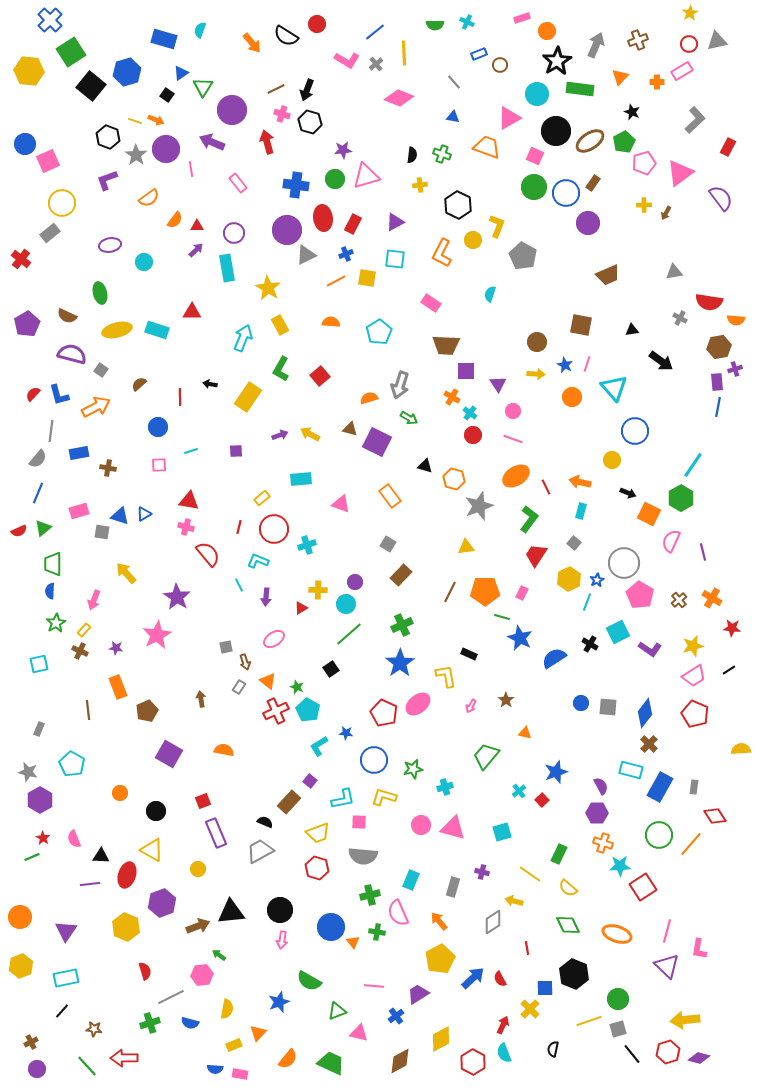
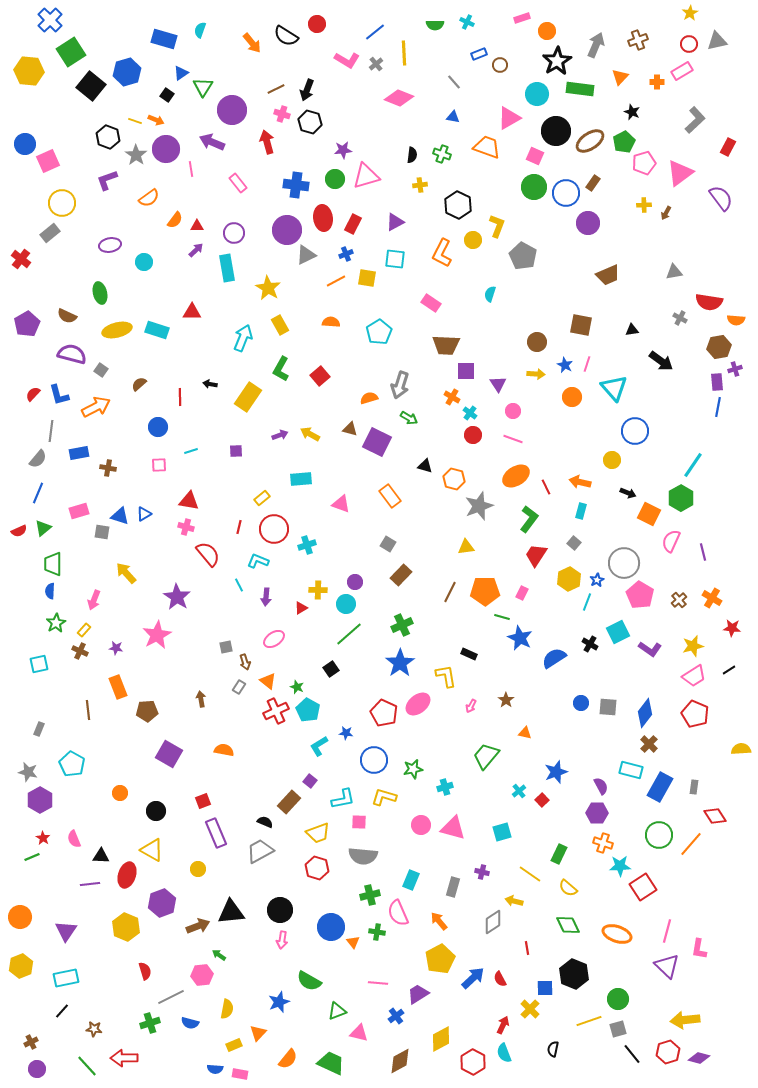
brown pentagon at (147, 711): rotated 20 degrees clockwise
pink line at (374, 986): moved 4 px right, 3 px up
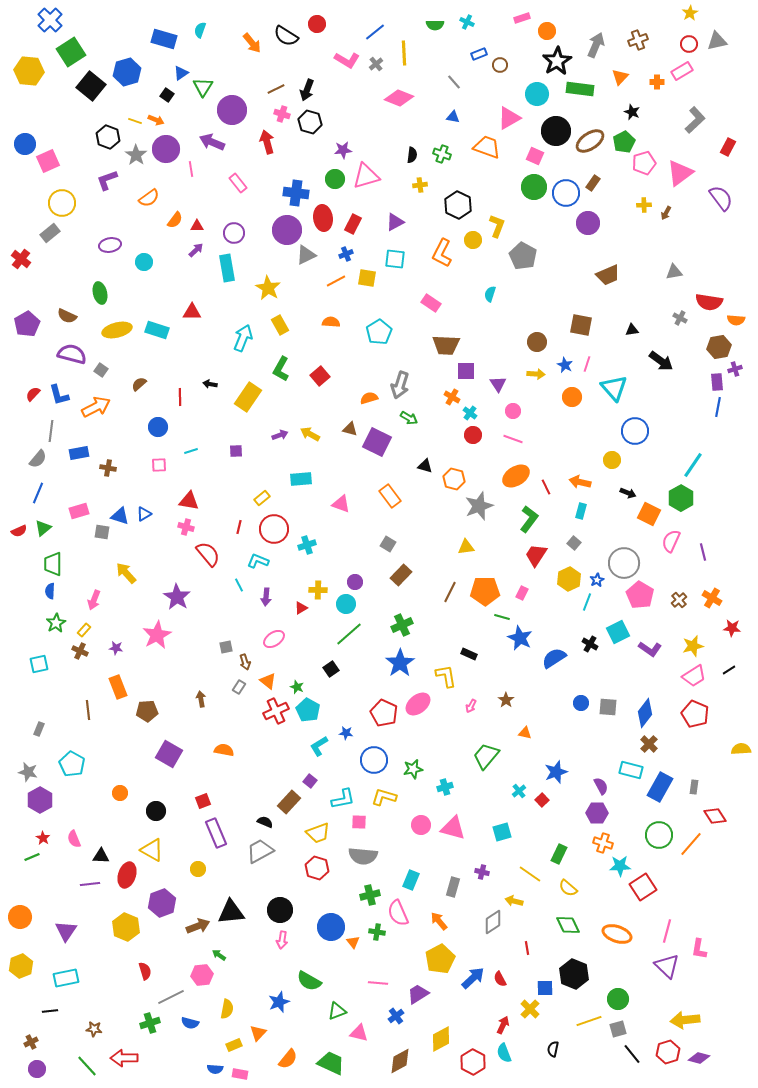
blue cross at (296, 185): moved 8 px down
black line at (62, 1011): moved 12 px left; rotated 42 degrees clockwise
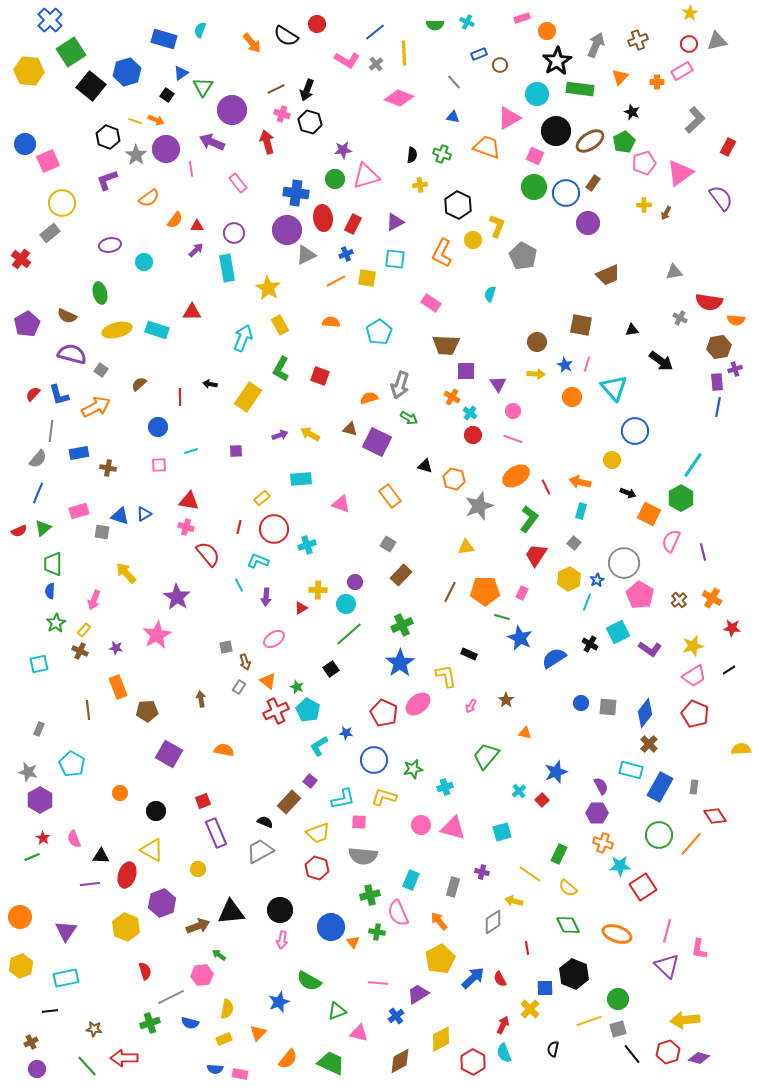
red square at (320, 376): rotated 30 degrees counterclockwise
yellow rectangle at (234, 1045): moved 10 px left, 6 px up
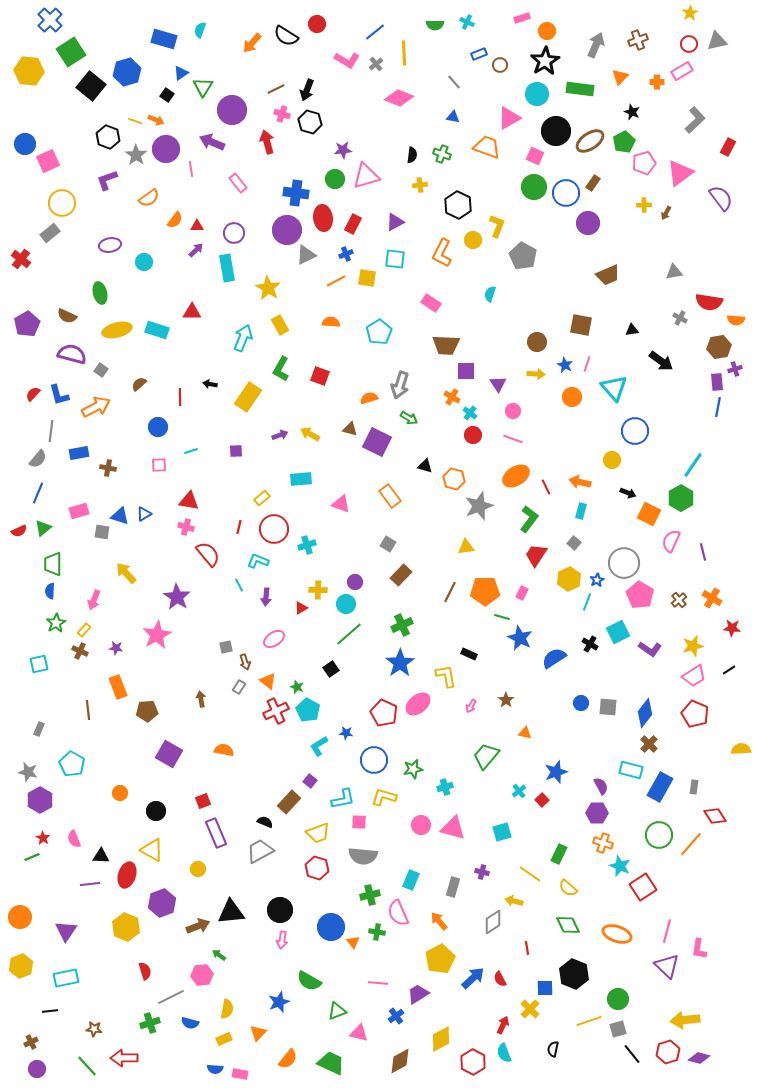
orange arrow at (252, 43): rotated 80 degrees clockwise
black star at (557, 61): moved 12 px left
cyan star at (620, 866): rotated 25 degrees clockwise
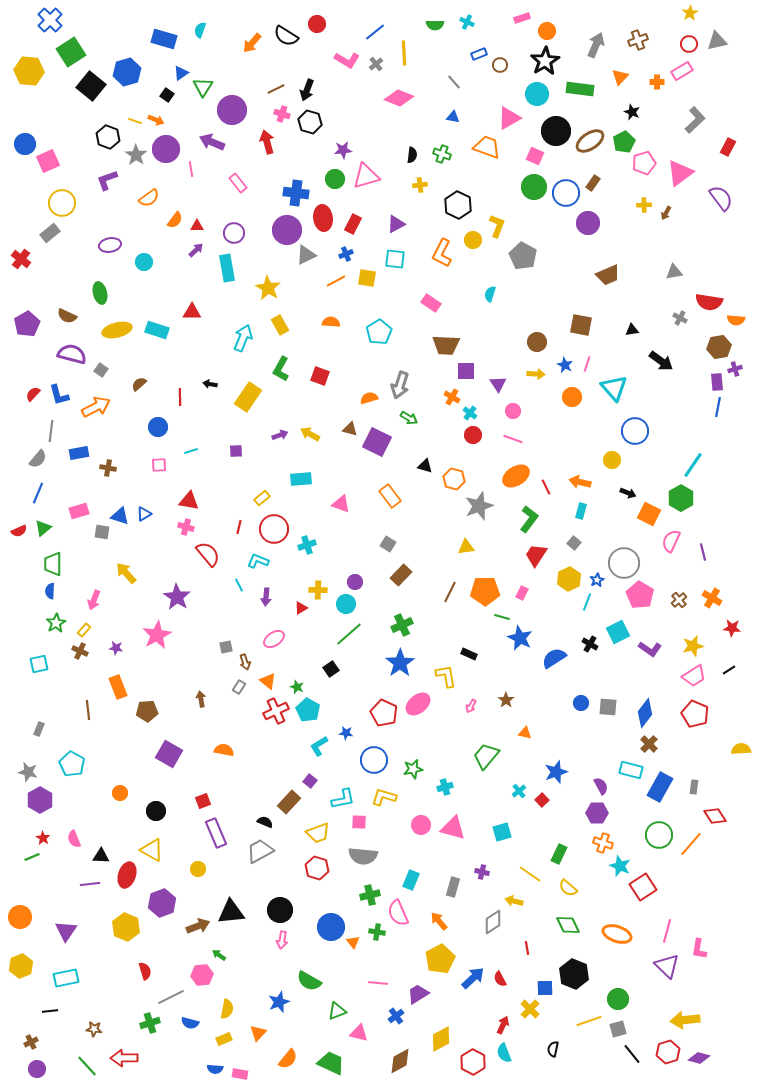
purple triangle at (395, 222): moved 1 px right, 2 px down
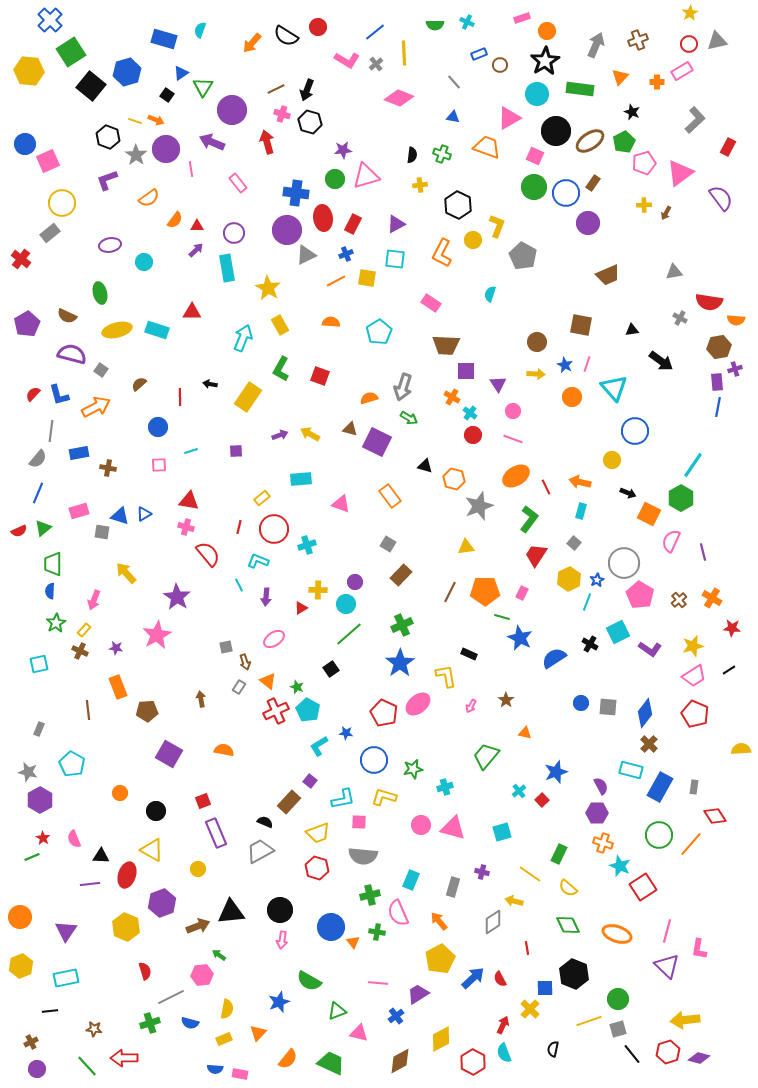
red circle at (317, 24): moved 1 px right, 3 px down
gray arrow at (400, 385): moved 3 px right, 2 px down
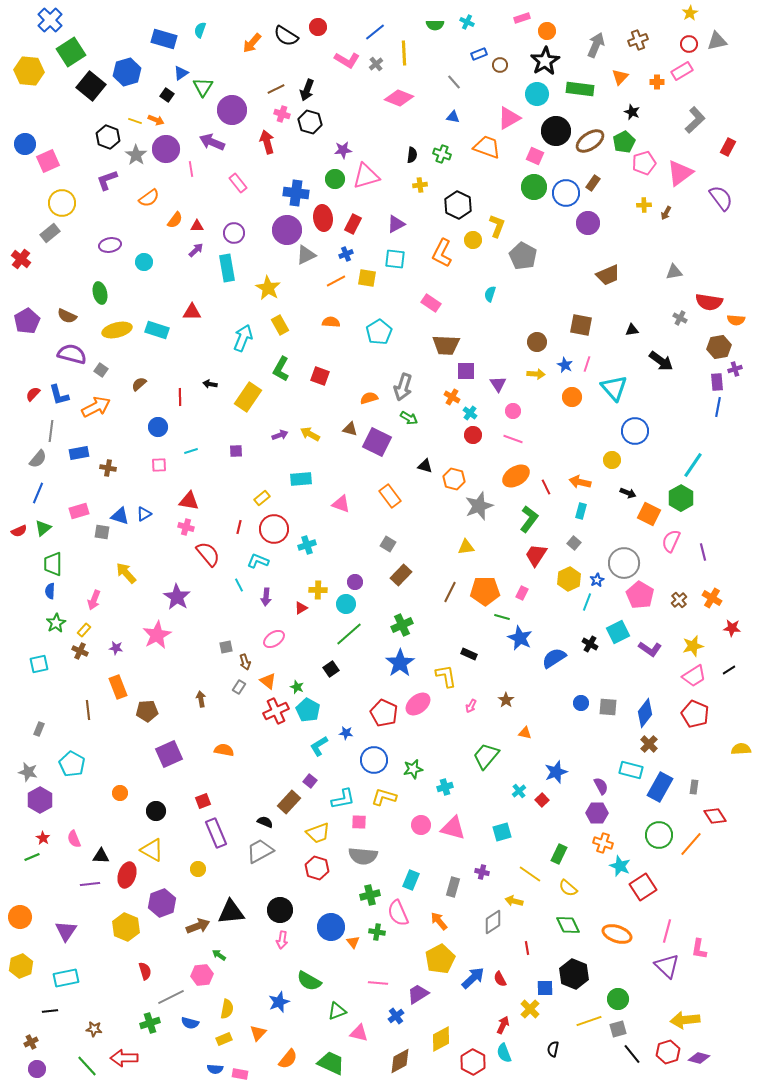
purple pentagon at (27, 324): moved 3 px up
purple square at (169, 754): rotated 36 degrees clockwise
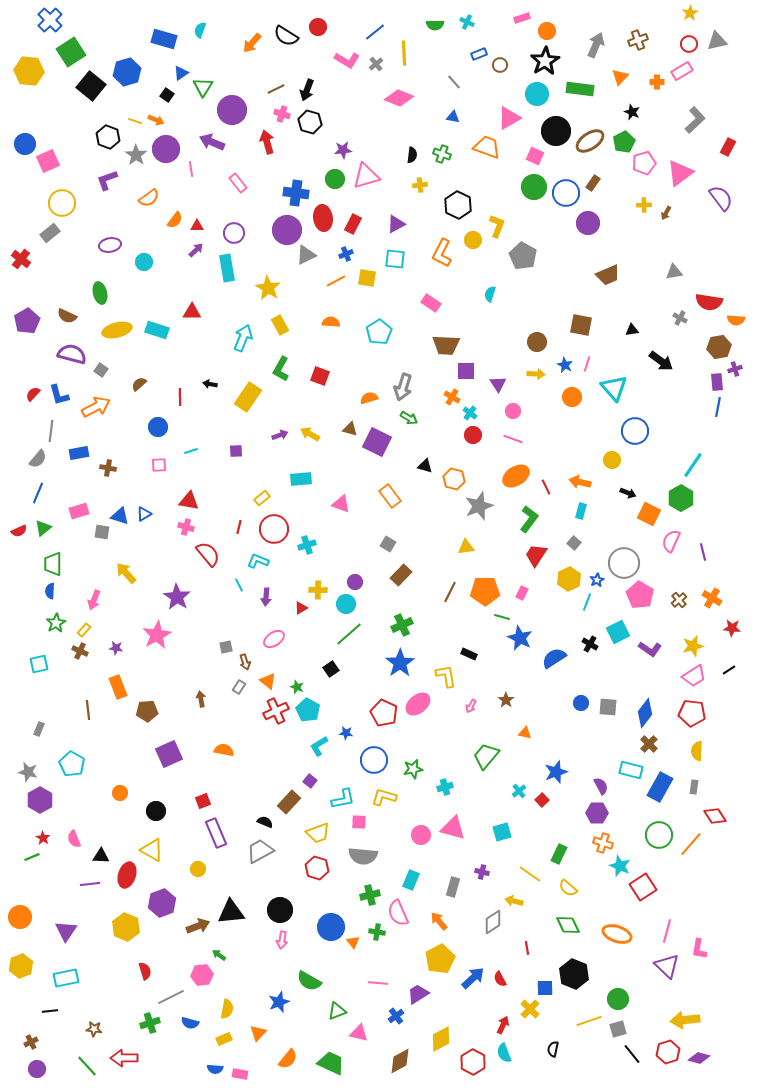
red pentagon at (695, 714): moved 3 px left, 1 px up; rotated 16 degrees counterclockwise
yellow semicircle at (741, 749): moved 44 px left, 2 px down; rotated 84 degrees counterclockwise
pink circle at (421, 825): moved 10 px down
